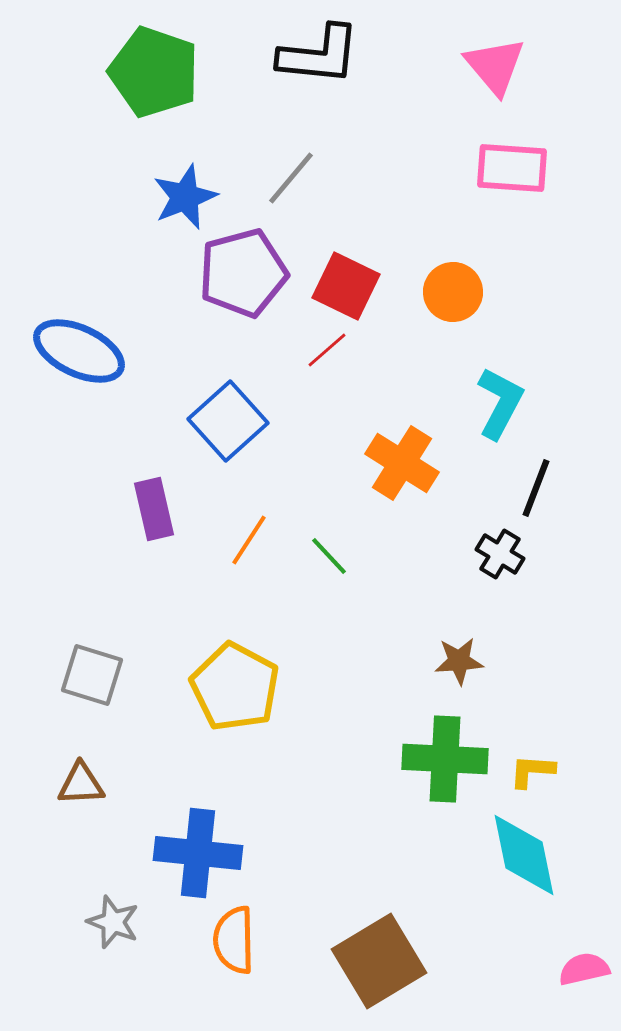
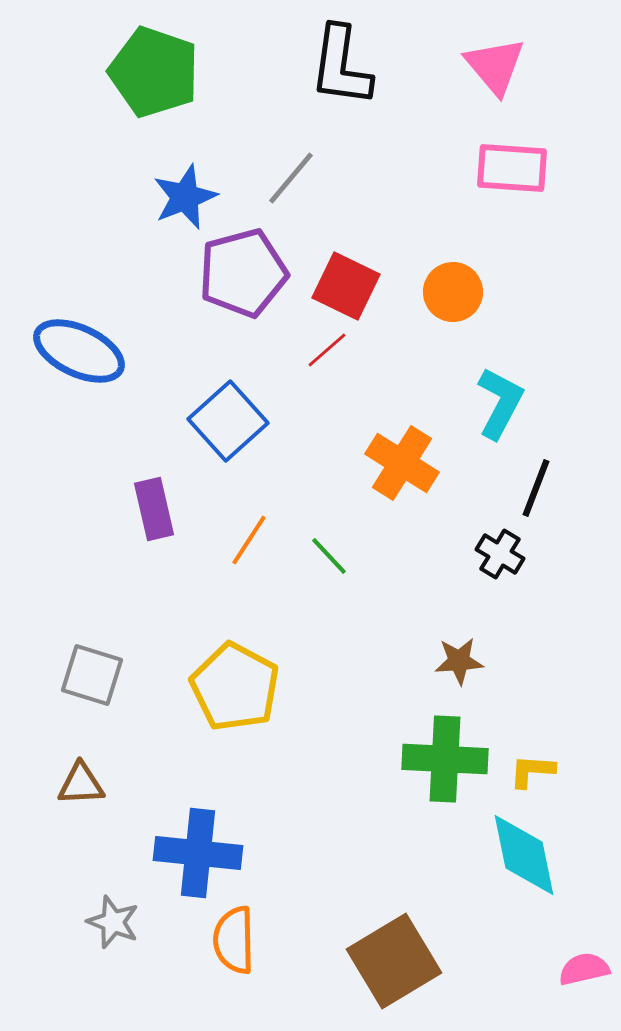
black L-shape: moved 22 px right, 11 px down; rotated 92 degrees clockwise
brown square: moved 15 px right
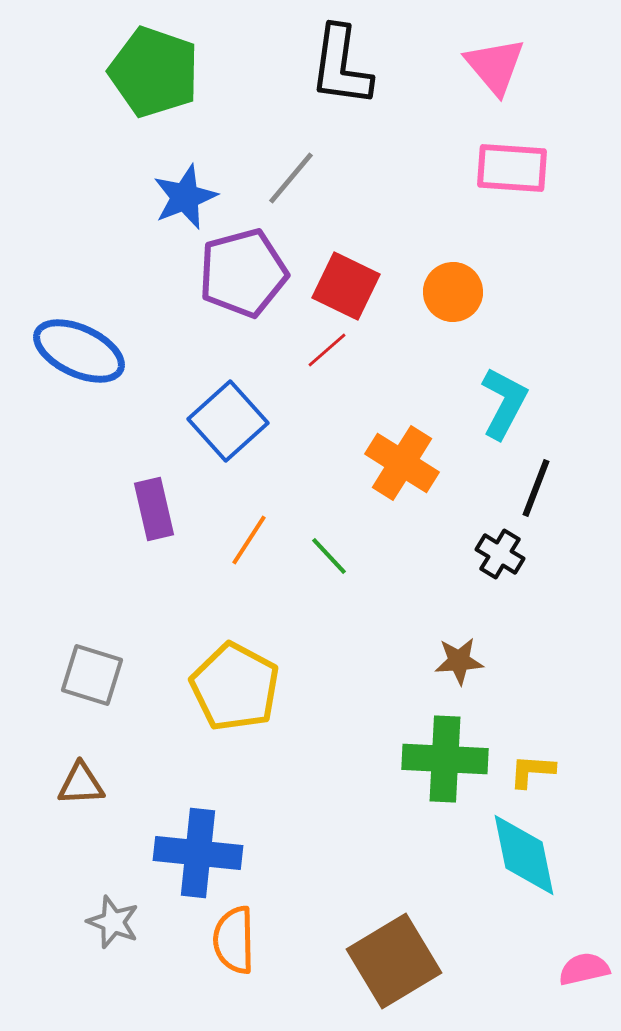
cyan L-shape: moved 4 px right
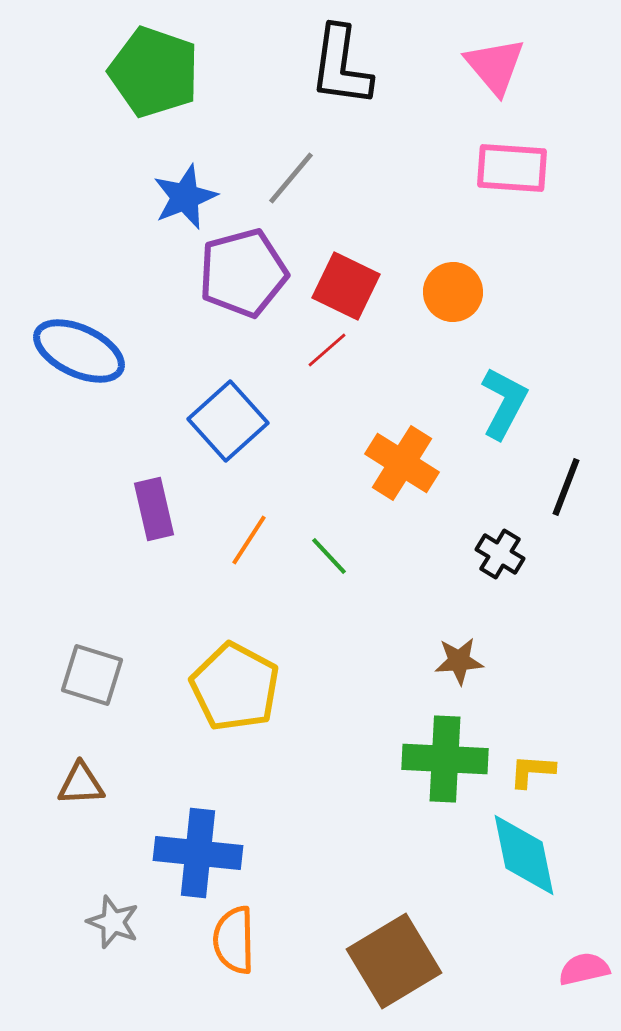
black line: moved 30 px right, 1 px up
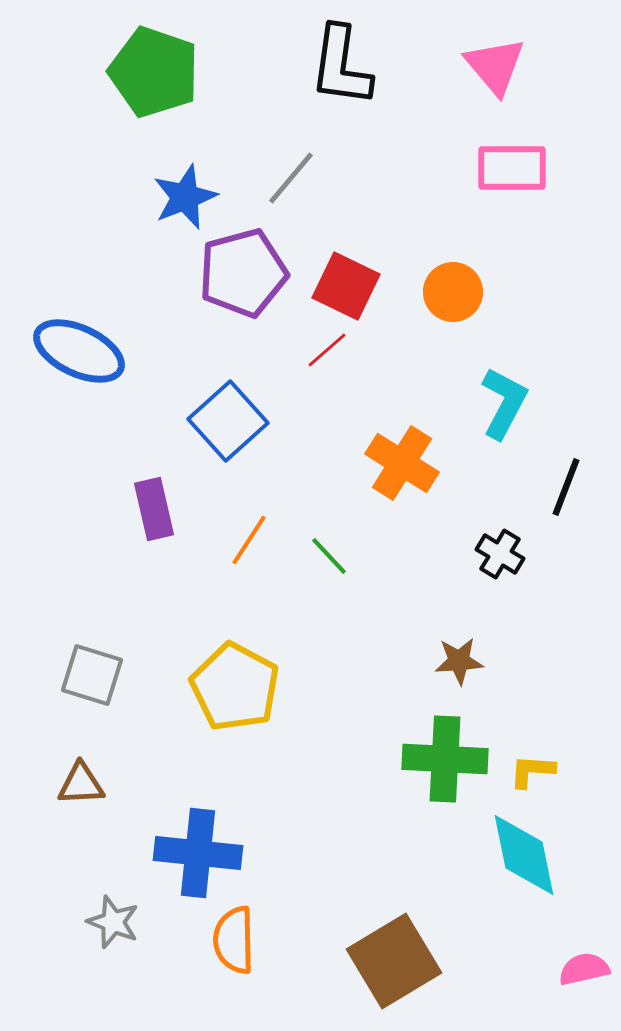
pink rectangle: rotated 4 degrees counterclockwise
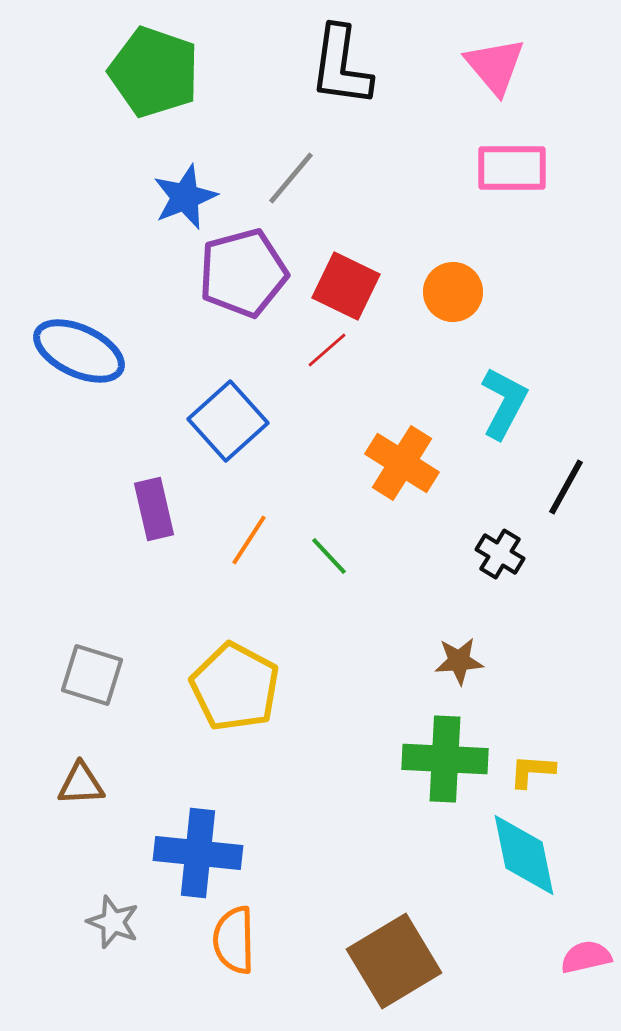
black line: rotated 8 degrees clockwise
pink semicircle: moved 2 px right, 12 px up
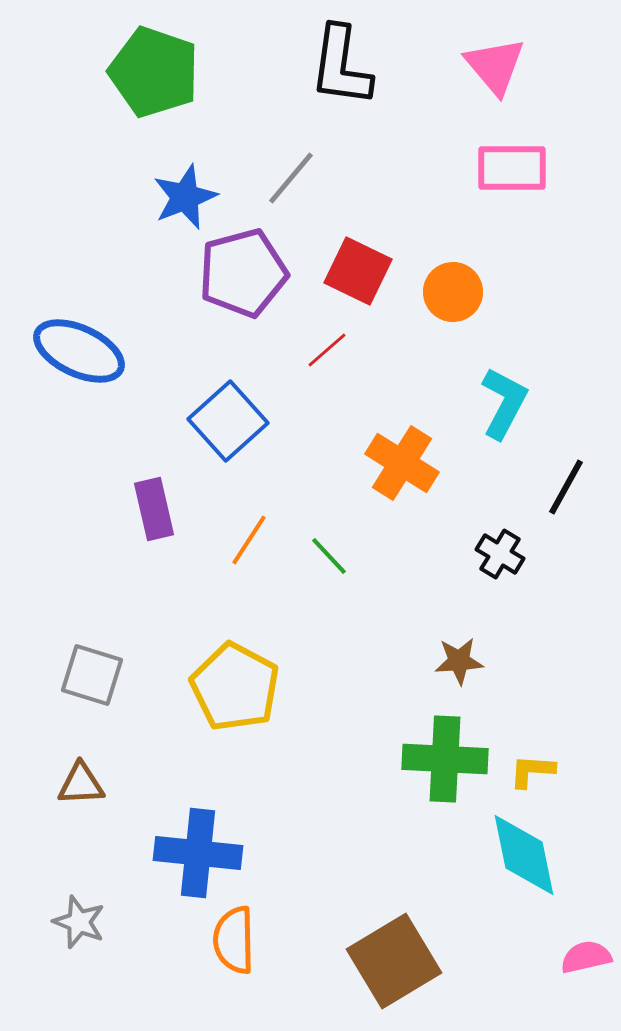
red square: moved 12 px right, 15 px up
gray star: moved 34 px left
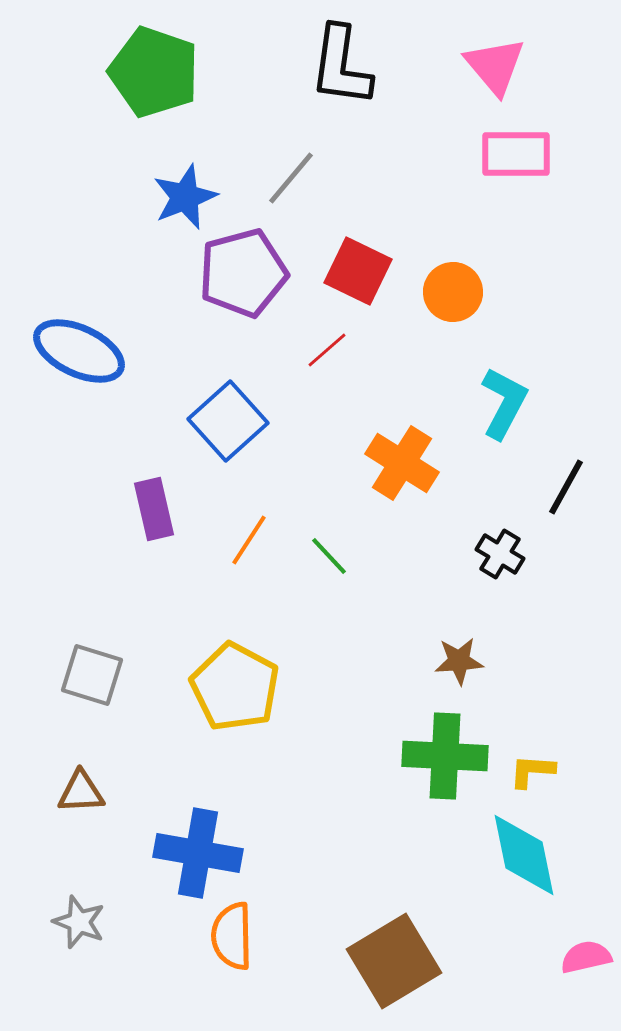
pink rectangle: moved 4 px right, 14 px up
green cross: moved 3 px up
brown triangle: moved 8 px down
blue cross: rotated 4 degrees clockwise
orange semicircle: moved 2 px left, 4 px up
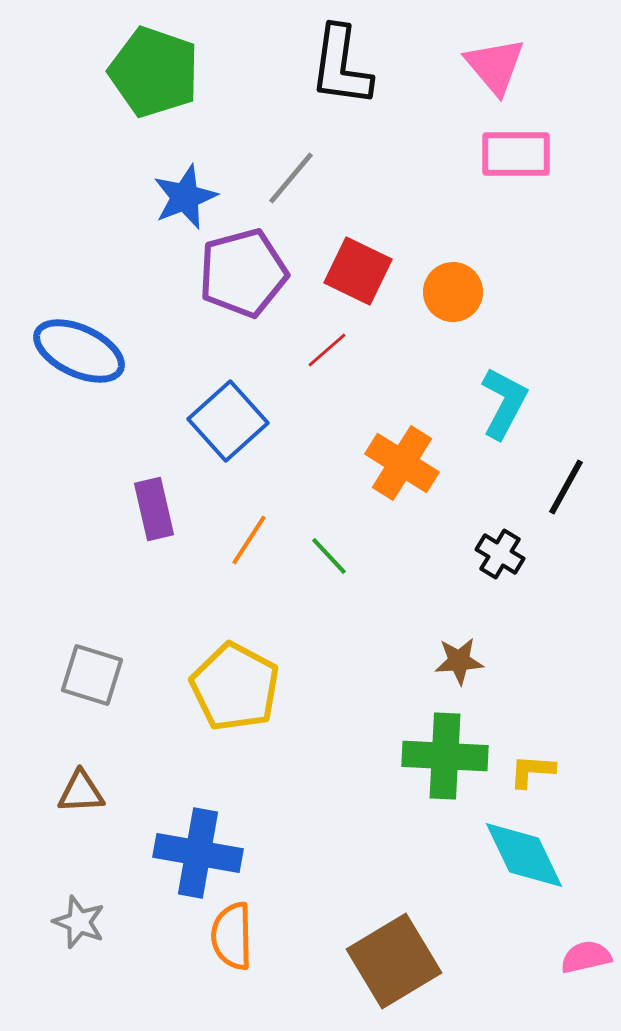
cyan diamond: rotated 14 degrees counterclockwise
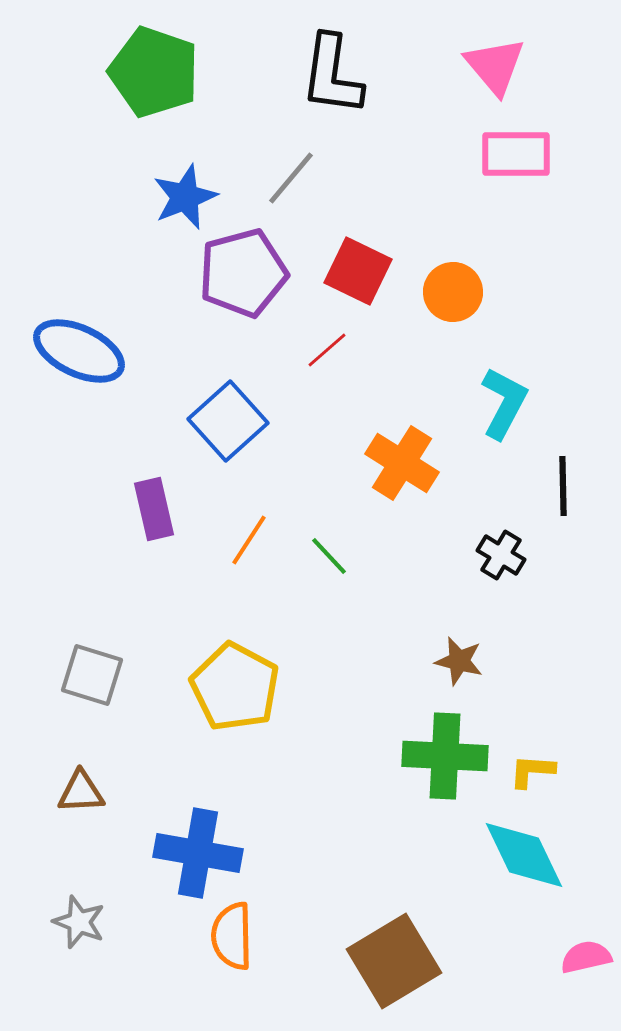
black L-shape: moved 9 px left, 9 px down
black line: moved 3 px left, 1 px up; rotated 30 degrees counterclockwise
black cross: moved 1 px right, 1 px down
brown star: rotated 18 degrees clockwise
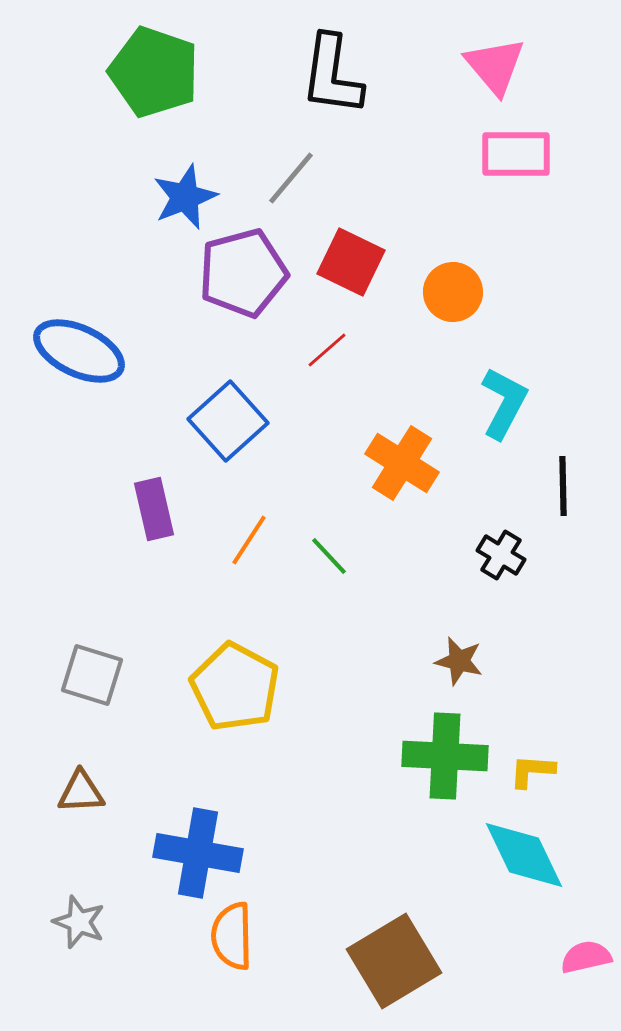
red square: moved 7 px left, 9 px up
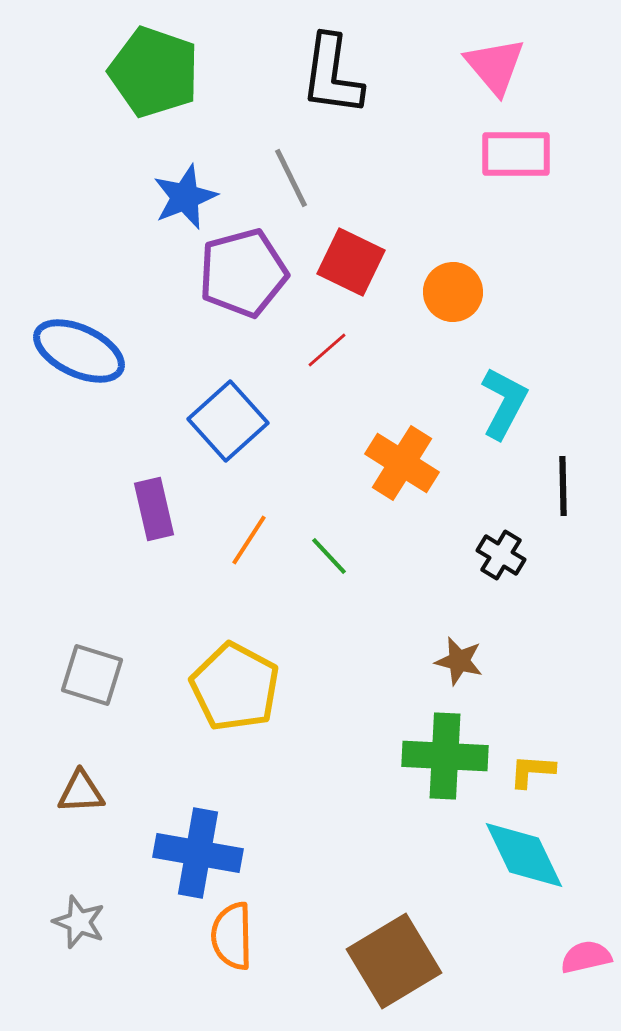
gray line: rotated 66 degrees counterclockwise
